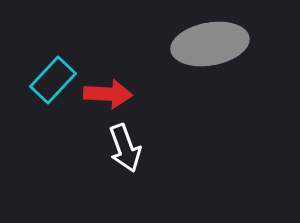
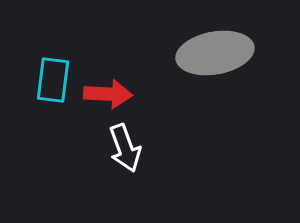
gray ellipse: moved 5 px right, 9 px down
cyan rectangle: rotated 36 degrees counterclockwise
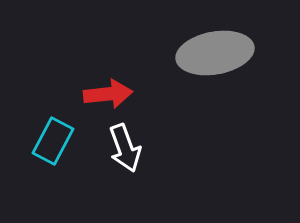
cyan rectangle: moved 61 px down; rotated 21 degrees clockwise
red arrow: rotated 9 degrees counterclockwise
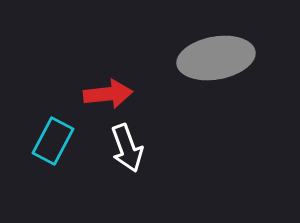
gray ellipse: moved 1 px right, 5 px down
white arrow: moved 2 px right
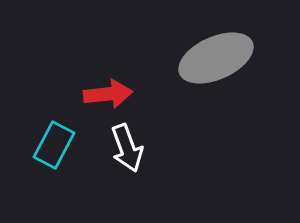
gray ellipse: rotated 14 degrees counterclockwise
cyan rectangle: moved 1 px right, 4 px down
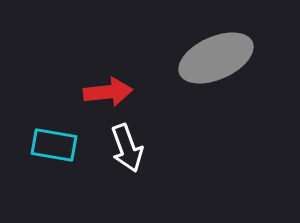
red arrow: moved 2 px up
cyan rectangle: rotated 72 degrees clockwise
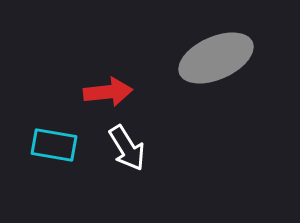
white arrow: rotated 12 degrees counterclockwise
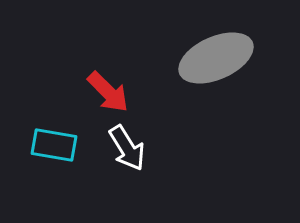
red arrow: rotated 51 degrees clockwise
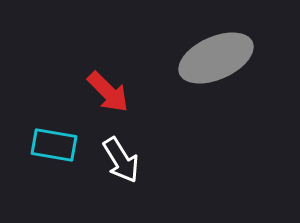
white arrow: moved 6 px left, 12 px down
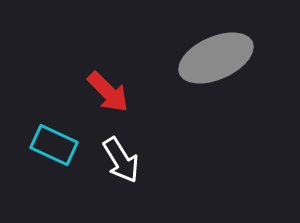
cyan rectangle: rotated 15 degrees clockwise
